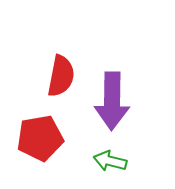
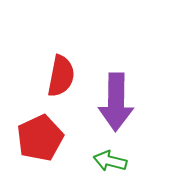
purple arrow: moved 4 px right, 1 px down
red pentagon: rotated 15 degrees counterclockwise
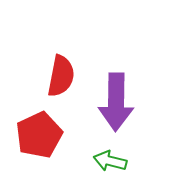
red pentagon: moved 1 px left, 3 px up
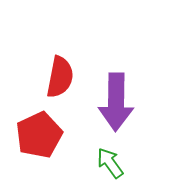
red semicircle: moved 1 px left, 1 px down
green arrow: moved 2 px down; rotated 40 degrees clockwise
